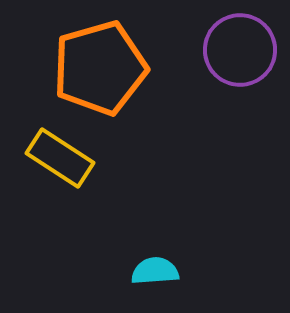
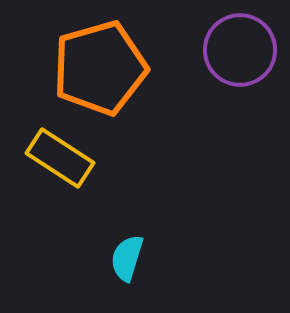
cyan semicircle: moved 28 px left, 13 px up; rotated 69 degrees counterclockwise
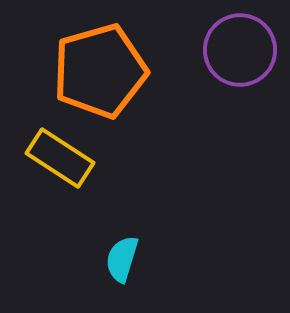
orange pentagon: moved 3 px down
cyan semicircle: moved 5 px left, 1 px down
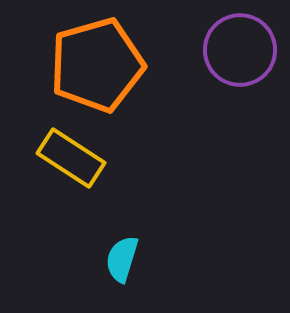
orange pentagon: moved 3 px left, 6 px up
yellow rectangle: moved 11 px right
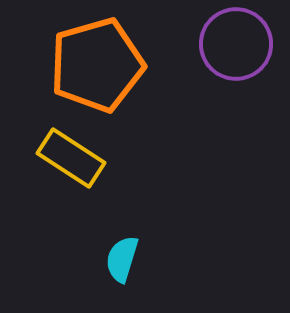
purple circle: moved 4 px left, 6 px up
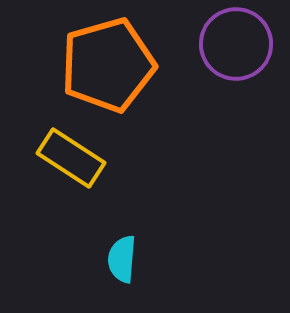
orange pentagon: moved 11 px right
cyan semicircle: rotated 12 degrees counterclockwise
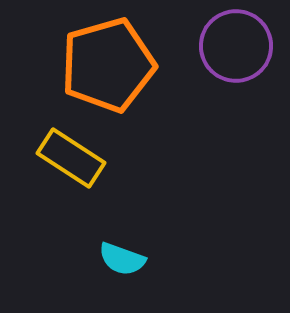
purple circle: moved 2 px down
cyan semicircle: rotated 75 degrees counterclockwise
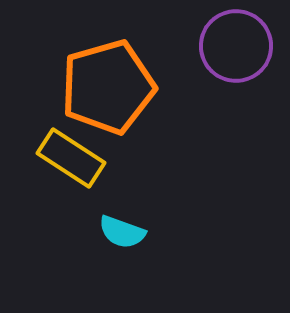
orange pentagon: moved 22 px down
cyan semicircle: moved 27 px up
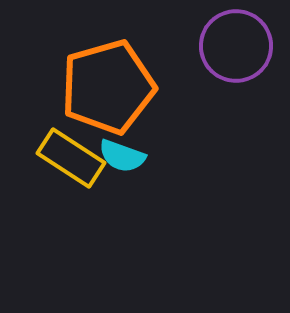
cyan semicircle: moved 76 px up
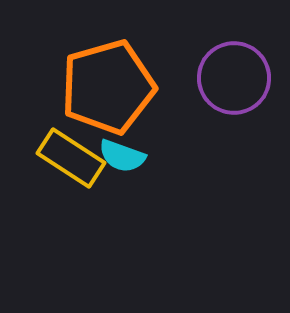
purple circle: moved 2 px left, 32 px down
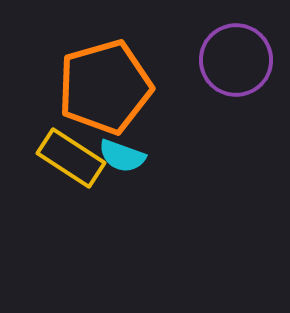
purple circle: moved 2 px right, 18 px up
orange pentagon: moved 3 px left
